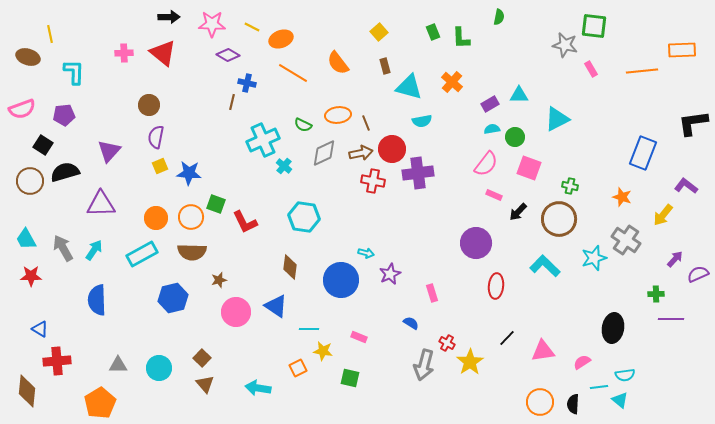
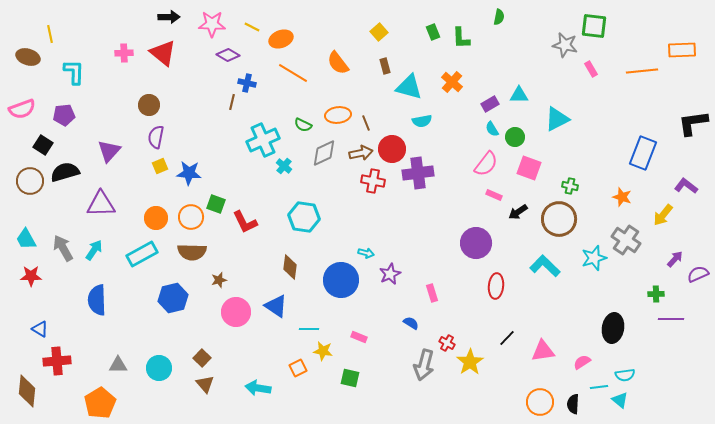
cyan semicircle at (492, 129): rotated 112 degrees counterclockwise
black arrow at (518, 212): rotated 12 degrees clockwise
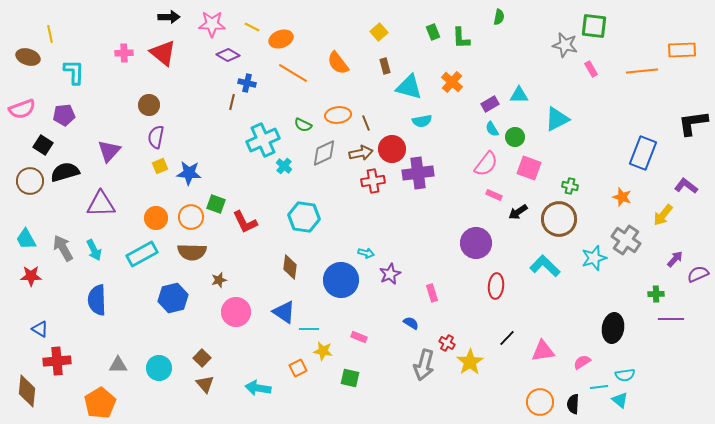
red cross at (373, 181): rotated 20 degrees counterclockwise
cyan arrow at (94, 250): rotated 120 degrees clockwise
blue triangle at (276, 306): moved 8 px right, 6 px down
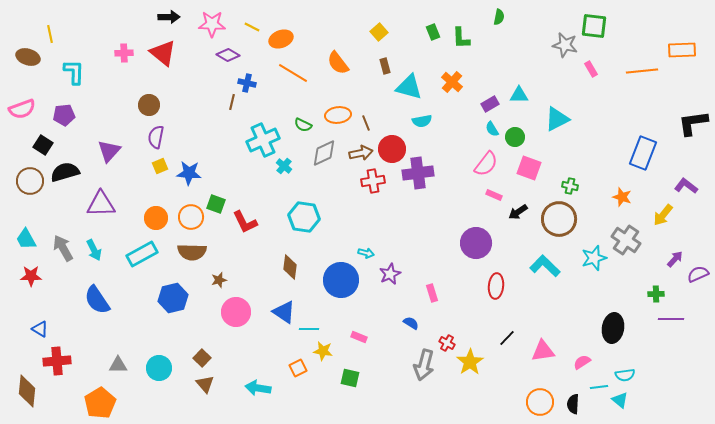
blue semicircle at (97, 300): rotated 32 degrees counterclockwise
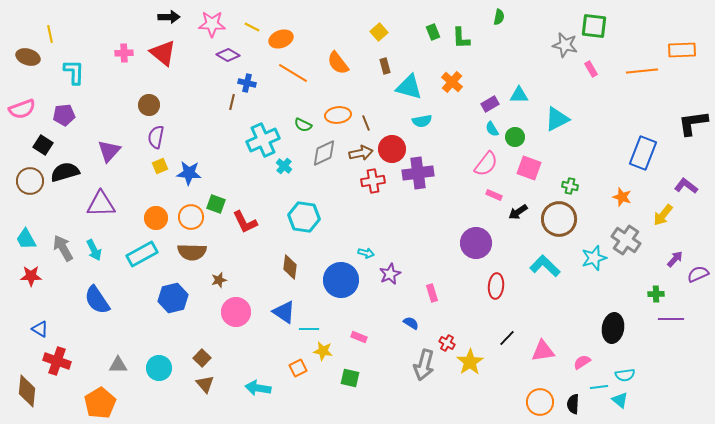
red cross at (57, 361): rotated 24 degrees clockwise
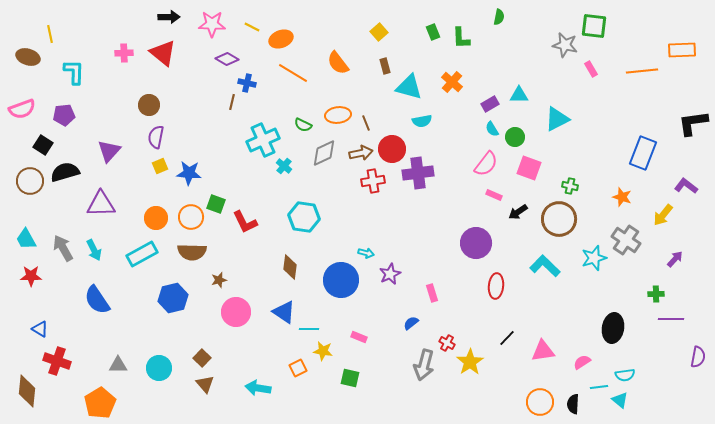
purple diamond at (228, 55): moved 1 px left, 4 px down
purple semicircle at (698, 274): moved 83 px down; rotated 125 degrees clockwise
blue semicircle at (411, 323): rotated 70 degrees counterclockwise
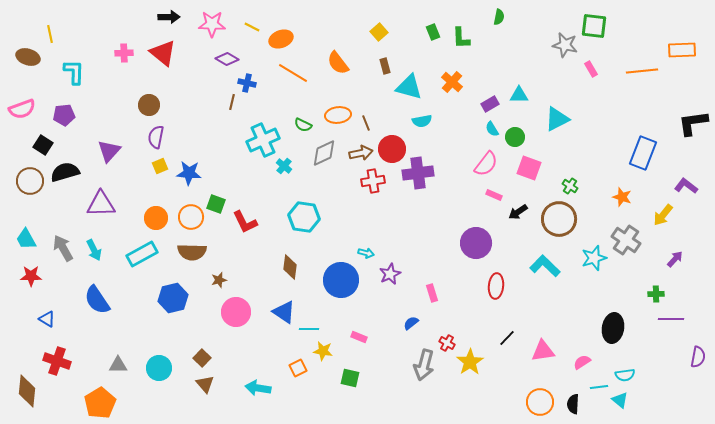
green cross at (570, 186): rotated 21 degrees clockwise
blue triangle at (40, 329): moved 7 px right, 10 px up
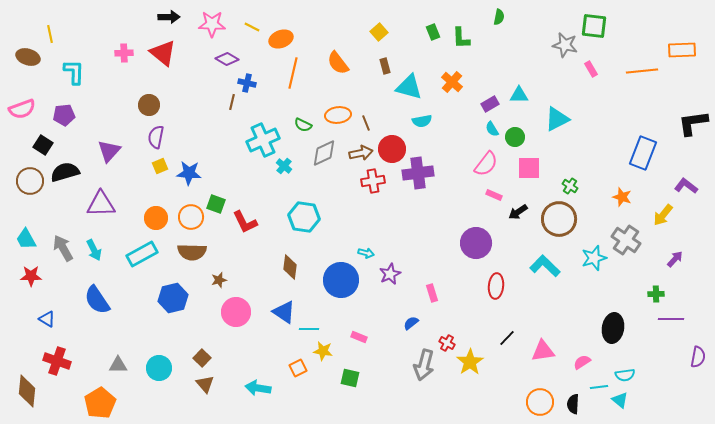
orange line at (293, 73): rotated 72 degrees clockwise
pink square at (529, 168): rotated 20 degrees counterclockwise
